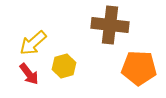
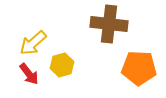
brown cross: moved 1 px left, 1 px up
yellow hexagon: moved 2 px left, 1 px up
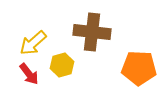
brown cross: moved 17 px left, 8 px down
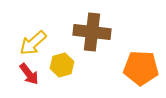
orange pentagon: moved 2 px right
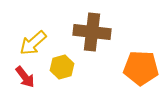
yellow hexagon: moved 2 px down
red arrow: moved 4 px left, 3 px down
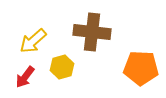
yellow arrow: moved 2 px up
red arrow: rotated 75 degrees clockwise
